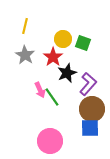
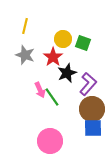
gray star: rotated 12 degrees counterclockwise
blue square: moved 3 px right
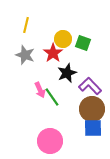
yellow line: moved 1 px right, 1 px up
red star: moved 4 px up
purple L-shape: moved 2 px right, 2 px down; rotated 85 degrees counterclockwise
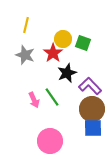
pink arrow: moved 6 px left, 10 px down
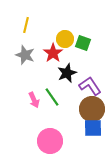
yellow circle: moved 2 px right
purple L-shape: rotated 10 degrees clockwise
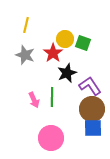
green line: rotated 36 degrees clockwise
pink circle: moved 1 px right, 3 px up
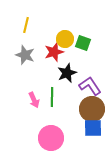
red star: moved 1 px right, 1 px up; rotated 18 degrees clockwise
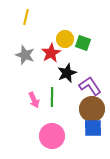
yellow line: moved 8 px up
red star: moved 3 px left, 1 px down; rotated 12 degrees counterclockwise
pink circle: moved 1 px right, 2 px up
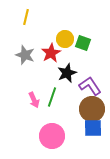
green line: rotated 18 degrees clockwise
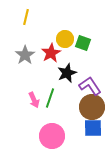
gray star: rotated 18 degrees clockwise
green line: moved 2 px left, 1 px down
brown circle: moved 2 px up
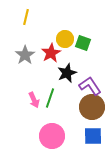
blue square: moved 8 px down
